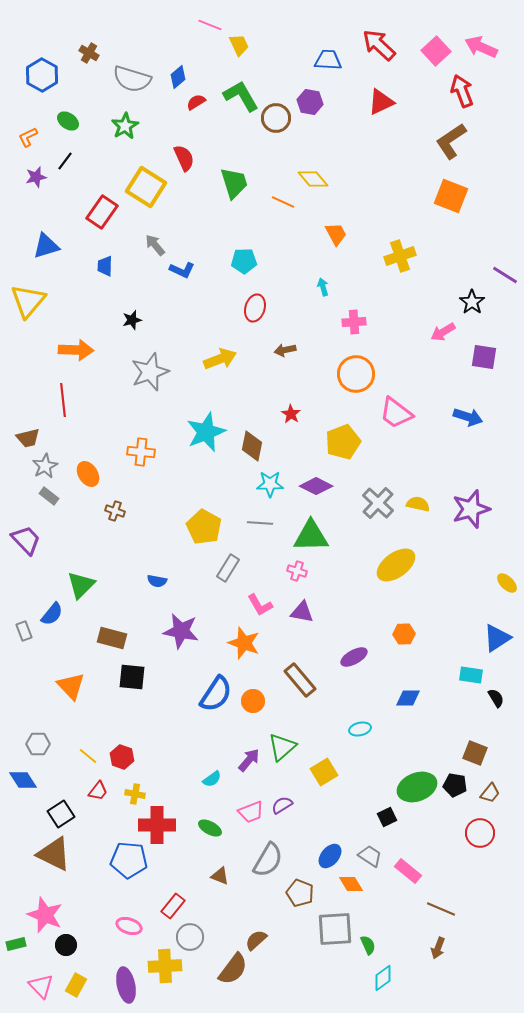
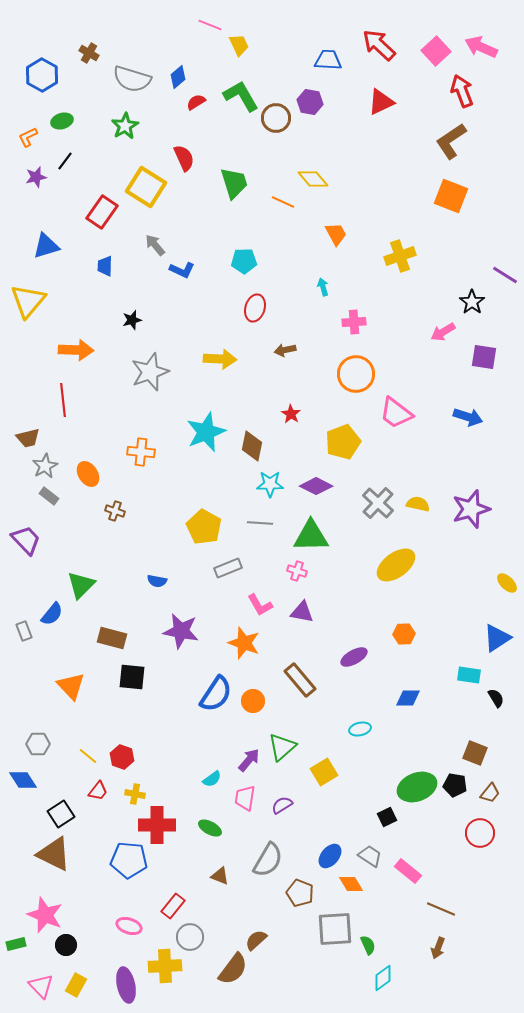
green ellipse at (68, 121): moved 6 px left; rotated 50 degrees counterclockwise
yellow arrow at (220, 359): rotated 24 degrees clockwise
gray rectangle at (228, 568): rotated 36 degrees clockwise
cyan rectangle at (471, 675): moved 2 px left
pink trapezoid at (251, 812): moved 6 px left, 14 px up; rotated 120 degrees clockwise
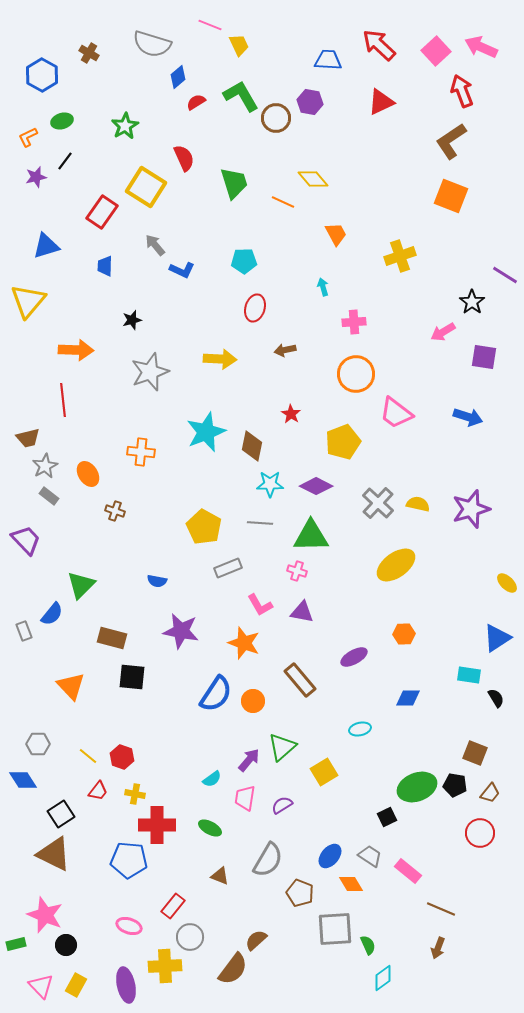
gray semicircle at (132, 79): moved 20 px right, 35 px up
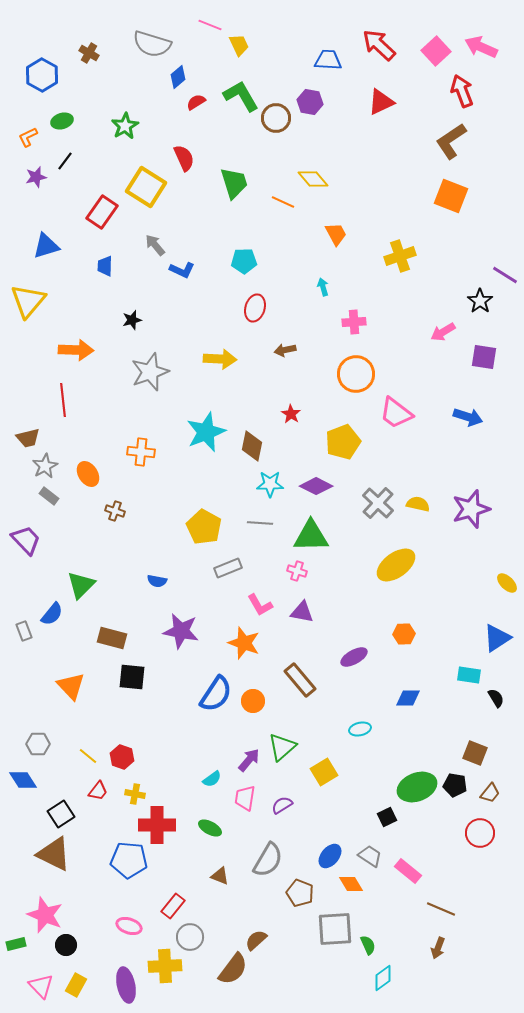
black star at (472, 302): moved 8 px right, 1 px up
